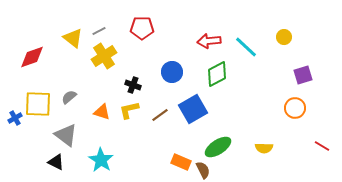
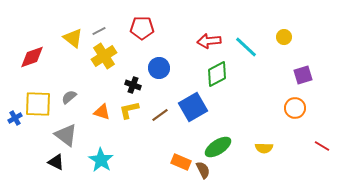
blue circle: moved 13 px left, 4 px up
blue square: moved 2 px up
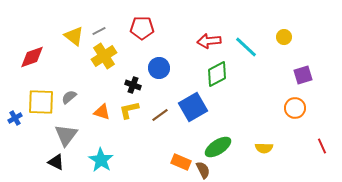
yellow triangle: moved 1 px right, 2 px up
yellow square: moved 3 px right, 2 px up
gray triangle: rotated 30 degrees clockwise
red line: rotated 35 degrees clockwise
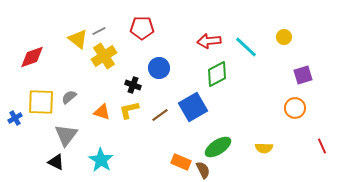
yellow triangle: moved 4 px right, 3 px down
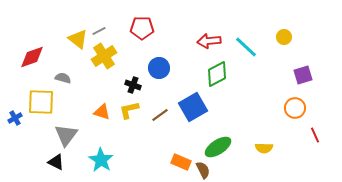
gray semicircle: moved 6 px left, 19 px up; rotated 56 degrees clockwise
red line: moved 7 px left, 11 px up
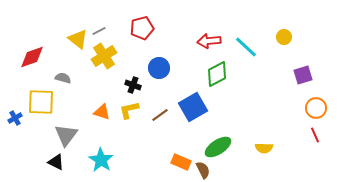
red pentagon: rotated 15 degrees counterclockwise
orange circle: moved 21 px right
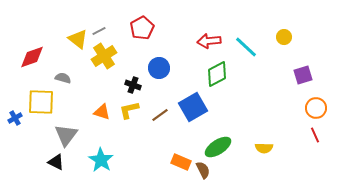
red pentagon: rotated 15 degrees counterclockwise
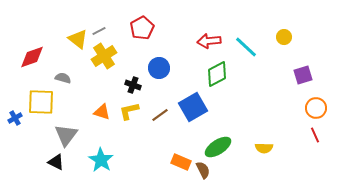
yellow L-shape: moved 1 px down
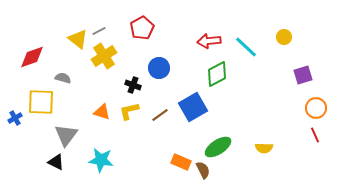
cyan star: rotated 25 degrees counterclockwise
